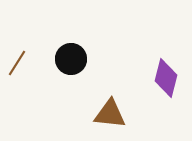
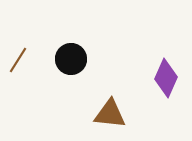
brown line: moved 1 px right, 3 px up
purple diamond: rotated 9 degrees clockwise
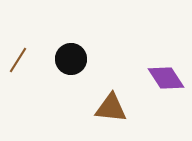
purple diamond: rotated 57 degrees counterclockwise
brown triangle: moved 1 px right, 6 px up
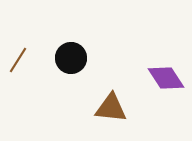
black circle: moved 1 px up
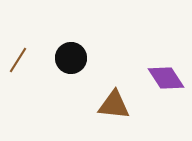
brown triangle: moved 3 px right, 3 px up
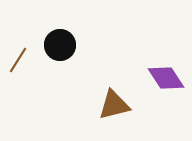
black circle: moved 11 px left, 13 px up
brown triangle: rotated 20 degrees counterclockwise
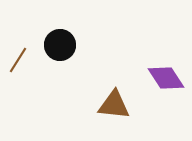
brown triangle: rotated 20 degrees clockwise
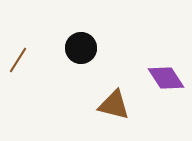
black circle: moved 21 px right, 3 px down
brown triangle: rotated 8 degrees clockwise
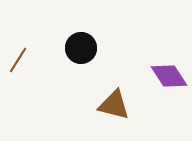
purple diamond: moved 3 px right, 2 px up
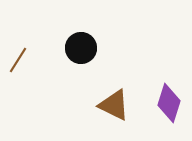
purple diamond: moved 27 px down; rotated 51 degrees clockwise
brown triangle: rotated 12 degrees clockwise
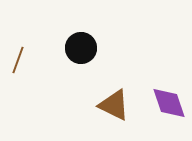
brown line: rotated 12 degrees counterclockwise
purple diamond: rotated 36 degrees counterclockwise
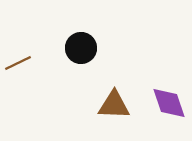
brown line: moved 3 px down; rotated 44 degrees clockwise
brown triangle: rotated 24 degrees counterclockwise
